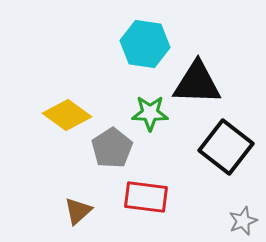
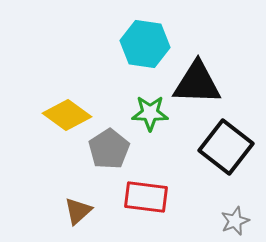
gray pentagon: moved 3 px left, 1 px down
gray star: moved 8 px left
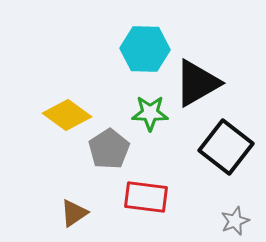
cyan hexagon: moved 5 px down; rotated 6 degrees counterclockwise
black triangle: rotated 32 degrees counterclockwise
brown triangle: moved 4 px left, 2 px down; rotated 8 degrees clockwise
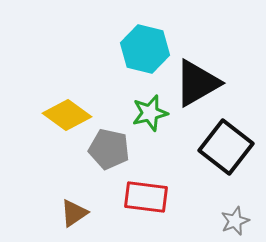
cyan hexagon: rotated 12 degrees clockwise
green star: rotated 15 degrees counterclockwise
gray pentagon: rotated 27 degrees counterclockwise
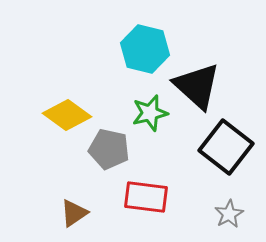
black triangle: moved 3 px down; rotated 48 degrees counterclockwise
gray star: moved 6 px left, 7 px up; rotated 8 degrees counterclockwise
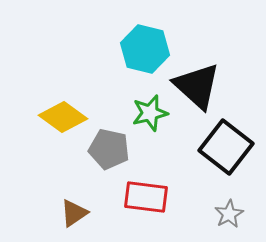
yellow diamond: moved 4 px left, 2 px down
